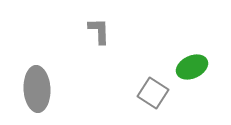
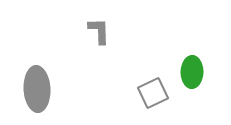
green ellipse: moved 5 px down; rotated 64 degrees counterclockwise
gray square: rotated 32 degrees clockwise
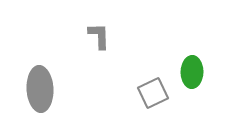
gray L-shape: moved 5 px down
gray ellipse: moved 3 px right
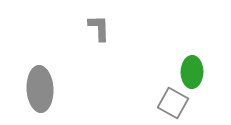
gray L-shape: moved 8 px up
gray square: moved 20 px right, 10 px down; rotated 36 degrees counterclockwise
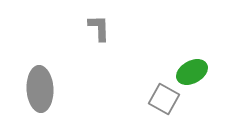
green ellipse: rotated 60 degrees clockwise
gray square: moved 9 px left, 4 px up
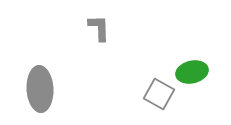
green ellipse: rotated 16 degrees clockwise
gray square: moved 5 px left, 5 px up
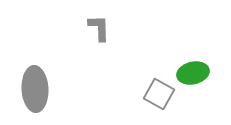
green ellipse: moved 1 px right, 1 px down
gray ellipse: moved 5 px left
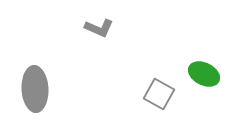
gray L-shape: rotated 116 degrees clockwise
green ellipse: moved 11 px right, 1 px down; rotated 40 degrees clockwise
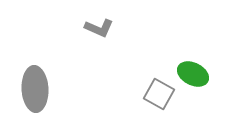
green ellipse: moved 11 px left
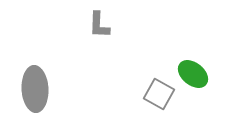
gray L-shape: moved 3 px up; rotated 68 degrees clockwise
green ellipse: rotated 12 degrees clockwise
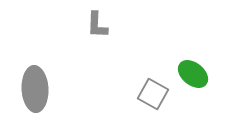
gray L-shape: moved 2 px left
gray square: moved 6 px left
